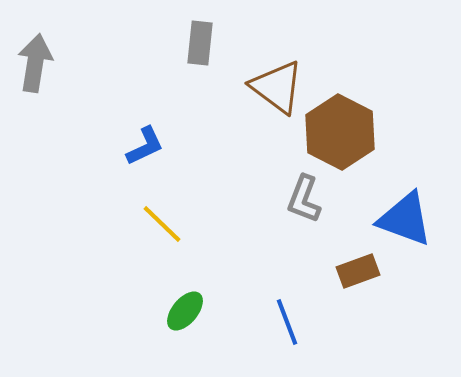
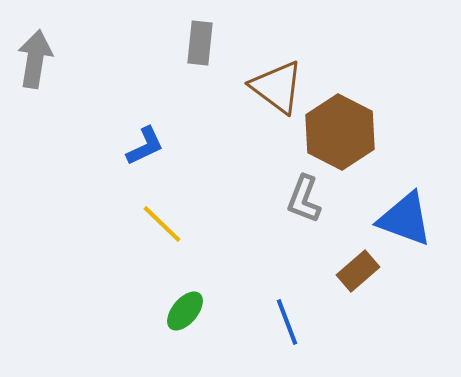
gray arrow: moved 4 px up
brown rectangle: rotated 21 degrees counterclockwise
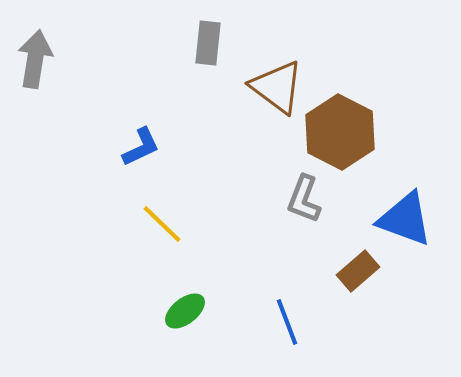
gray rectangle: moved 8 px right
blue L-shape: moved 4 px left, 1 px down
green ellipse: rotated 12 degrees clockwise
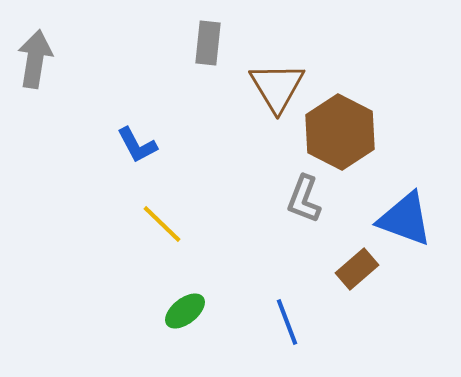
brown triangle: rotated 22 degrees clockwise
blue L-shape: moved 4 px left, 2 px up; rotated 87 degrees clockwise
brown rectangle: moved 1 px left, 2 px up
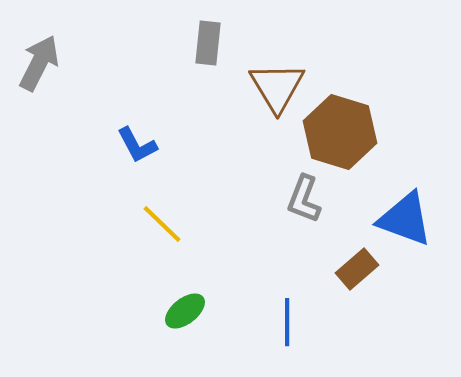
gray arrow: moved 4 px right, 4 px down; rotated 18 degrees clockwise
brown hexagon: rotated 10 degrees counterclockwise
blue line: rotated 21 degrees clockwise
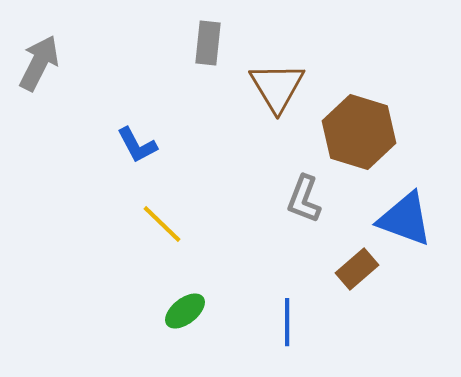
brown hexagon: moved 19 px right
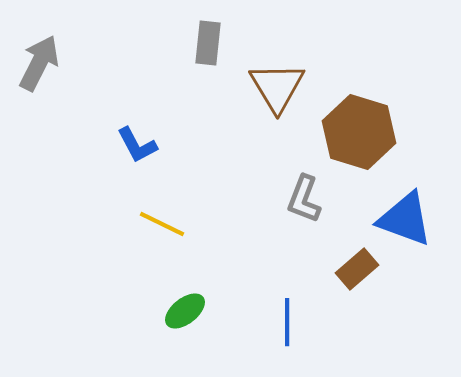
yellow line: rotated 18 degrees counterclockwise
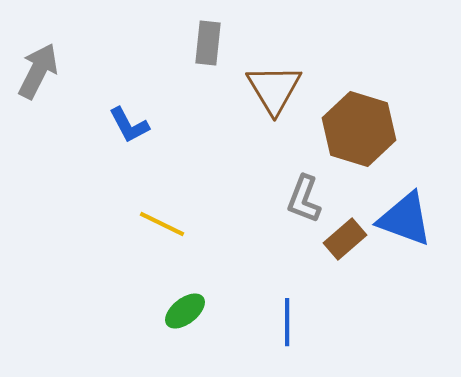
gray arrow: moved 1 px left, 8 px down
brown triangle: moved 3 px left, 2 px down
brown hexagon: moved 3 px up
blue L-shape: moved 8 px left, 20 px up
brown rectangle: moved 12 px left, 30 px up
